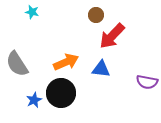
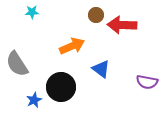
cyan star: rotated 16 degrees counterclockwise
red arrow: moved 10 px right, 11 px up; rotated 48 degrees clockwise
orange arrow: moved 6 px right, 16 px up
blue triangle: rotated 30 degrees clockwise
black circle: moved 6 px up
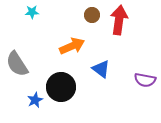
brown circle: moved 4 px left
red arrow: moved 3 px left, 5 px up; rotated 96 degrees clockwise
purple semicircle: moved 2 px left, 2 px up
blue star: moved 1 px right
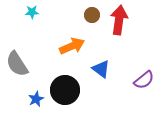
purple semicircle: moved 1 px left; rotated 50 degrees counterclockwise
black circle: moved 4 px right, 3 px down
blue star: moved 1 px right, 1 px up
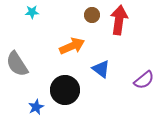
blue star: moved 8 px down
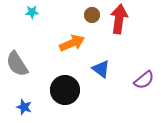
red arrow: moved 1 px up
orange arrow: moved 3 px up
blue star: moved 12 px left; rotated 28 degrees counterclockwise
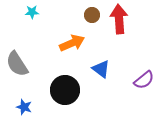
red arrow: rotated 12 degrees counterclockwise
